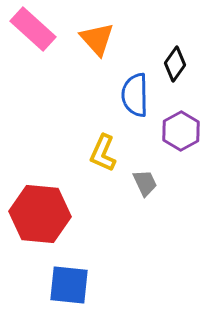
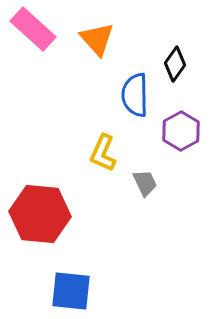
blue square: moved 2 px right, 6 px down
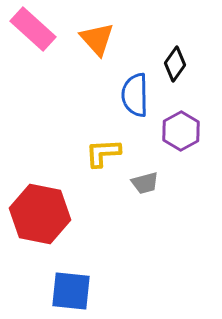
yellow L-shape: rotated 63 degrees clockwise
gray trapezoid: rotated 100 degrees clockwise
red hexagon: rotated 6 degrees clockwise
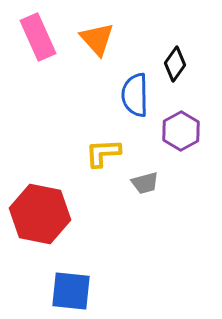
pink rectangle: moved 5 px right, 8 px down; rotated 24 degrees clockwise
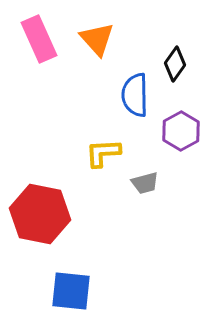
pink rectangle: moved 1 px right, 2 px down
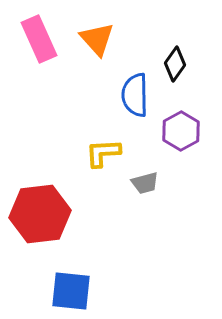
red hexagon: rotated 18 degrees counterclockwise
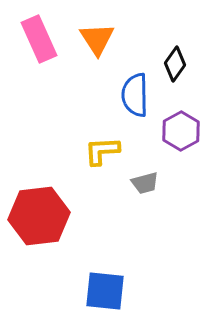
orange triangle: rotated 9 degrees clockwise
yellow L-shape: moved 1 px left, 2 px up
red hexagon: moved 1 px left, 2 px down
blue square: moved 34 px right
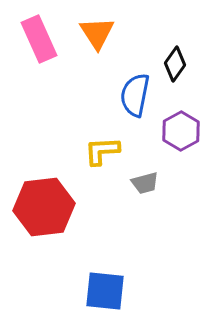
orange triangle: moved 6 px up
blue semicircle: rotated 12 degrees clockwise
red hexagon: moved 5 px right, 9 px up
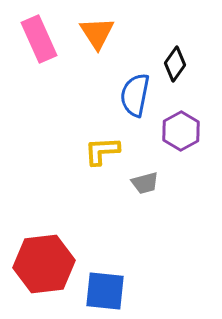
red hexagon: moved 57 px down
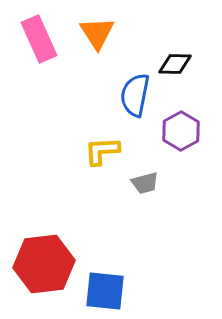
black diamond: rotated 56 degrees clockwise
